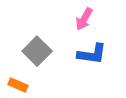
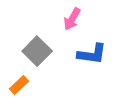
pink arrow: moved 12 px left
orange rectangle: moved 1 px right; rotated 66 degrees counterclockwise
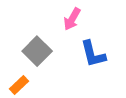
blue L-shape: moved 1 px right; rotated 68 degrees clockwise
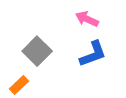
pink arrow: moved 15 px right; rotated 85 degrees clockwise
blue L-shape: rotated 96 degrees counterclockwise
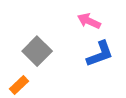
pink arrow: moved 2 px right, 2 px down
blue L-shape: moved 7 px right
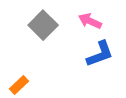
pink arrow: moved 1 px right
gray square: moved 6 px right, 26 px up
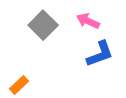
pink arrow: moved 2 px left
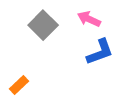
pink arrow: moved 1 px right, 2 px up
blue L-shape: moved 2 px up
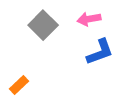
pink arrow: rotated 35 degrees counterclockwise
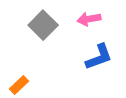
blue L-shape: moved 1 px left, 5 px down
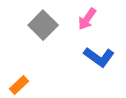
pink arrow: moved 2 px left; rotated 45 degrees counterclockwise
blue L-shape: rotated 56 degrees clockwise
